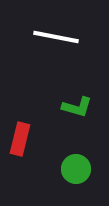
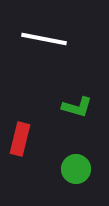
white line: moved 12 px left, 2 px down
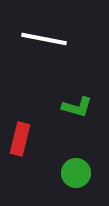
green circle: moved 4 px down
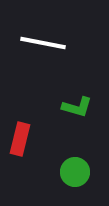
white line: moved 1 px left, 4 px down
green circle: moved 1 px left, 1 px up
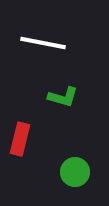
green L-shape: moved 14 px left, 10 px up
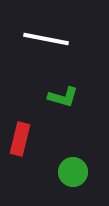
white line: moved 3 px right, 4 px up
green circle: moved 2 px left
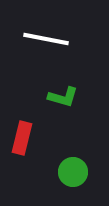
red rectangle: moved 2 px right, 1 px up
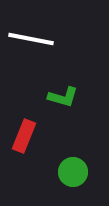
white line: moved 15 px left
red rectangle: moved 2 px right, 2 px up; rotated 8 degrees clockwise
